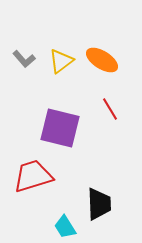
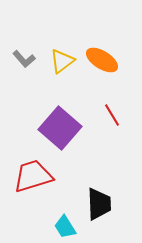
yellow triangle: moved 1 px right
red line: moved 2 px right, 6 px down
purple square: rotated 27 degrees clockwise
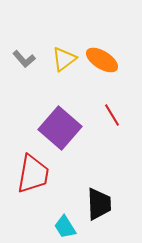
yellow triangle: moved 2 px right, 2 px up
red trapezoid: moved 2 px up; rotated 117 degrees clockwise
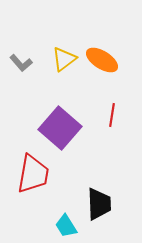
gray L-shape: moved 3 px left, 4 px down
red line: rotated 40 degrees clockwise
cyan trapezoid: moved 1 px right, 1 px up
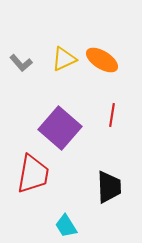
yellow triangle: rotated 12 degrees clockwise
black trapezoid: moved 10 px right, 17 px up
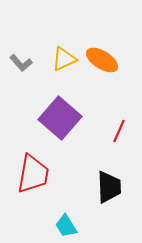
red line: moved 7 px right, 16 px down; rotated 15 degrees clockwise
purple square: moved 10 px up
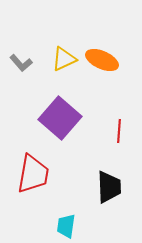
orange ellipse: rotated 8 degrees counterclockwise
red line: rotated 20 degrees counterclockwise
cyan trapezoid: rotated 40 degrees clockwise
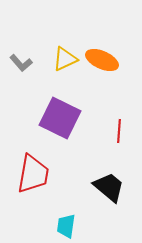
yellow triangle: moved 1 px right
purple square: rotated 15 degrees counterclockwise
black trapezoid: rotated 48 degrees counterclockwise
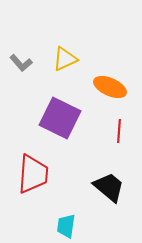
orange ellipse: moved 8 px right, 27 px down
red trapezoid: rotated 6 degrees counterclockwise
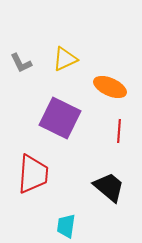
gray L-shape: rotated 15 degrees clockwise
